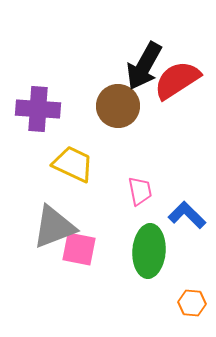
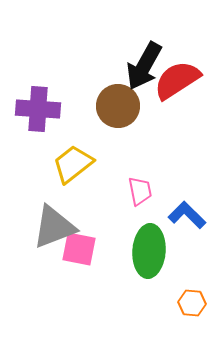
yellow trapezoid: rotated 63 degrees counterclockwise
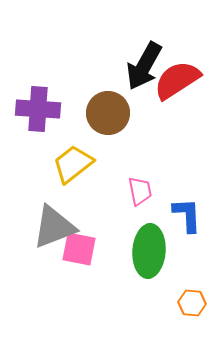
brown circle: moved 10 px left, 7 px down
blue L-shape: rotated 42 degrees clockwise
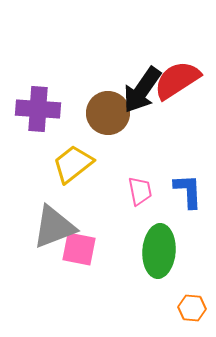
black arrow: moved 2 px left, 24 px down; rotated 6 degrees clockwise
blue L-shape: moved 1 px right, 24 px up
green ellipse: moved 10 px right
orange hexagon: moved 5 px down
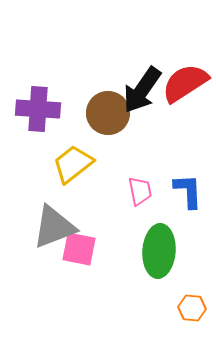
red semicircle: moved 8 px right, 3 px down
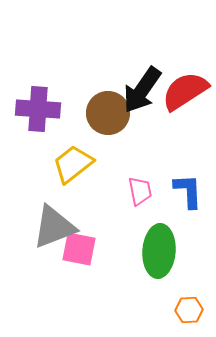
red semicircle: moved 8 px down
orange hexagon: moved 3 px left, 2 px down; rotated 8 degrees counterclockwise
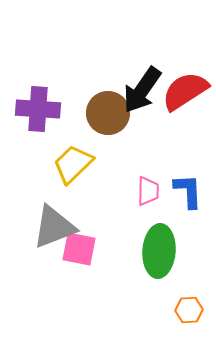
yellow trapezoid: rotated 6 degrees counterclockwise
pink trapezoid: moved 8 px right; rotated 12 degrees clockwise
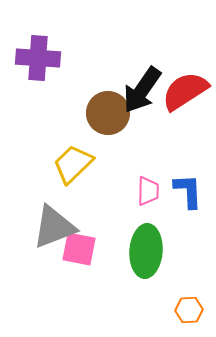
purple cross: moved 51 px up
green ellipse: moved 13 px left
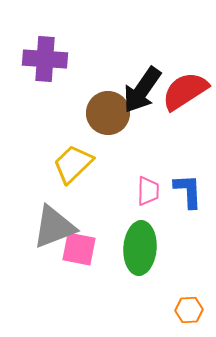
purple cross: moved 7 px right, 1 px down
green ellipse: moved 6 px left, 3 px up
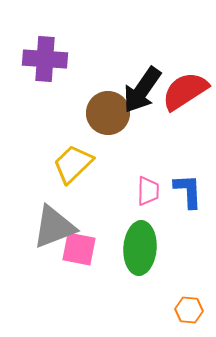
orange hexagon: rotated 8 degrees clockwise
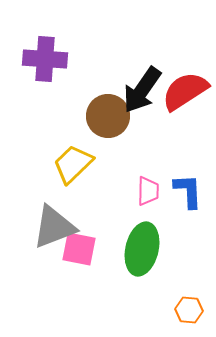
brown circle: moved 3 px down
green ellipse: moved 2 px right, 1 px down; rotated 9 degrees clockwise
